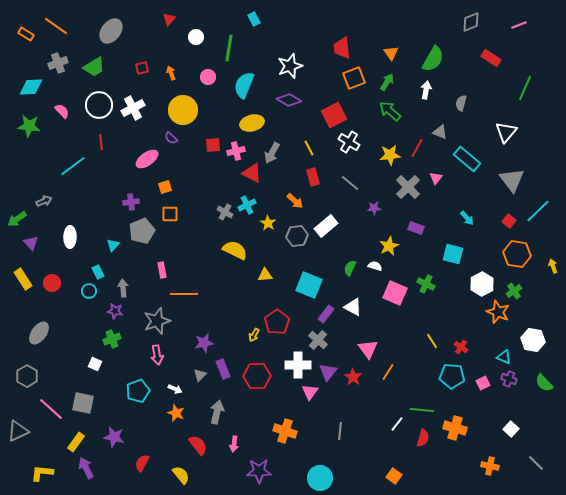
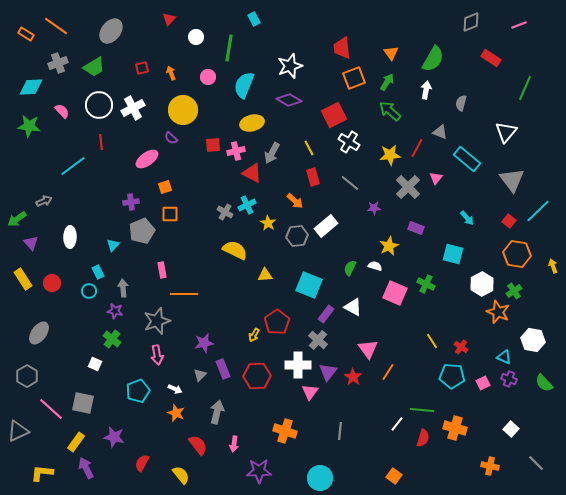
green cross at (112, 339): rotated 30 degrees counterclockwise
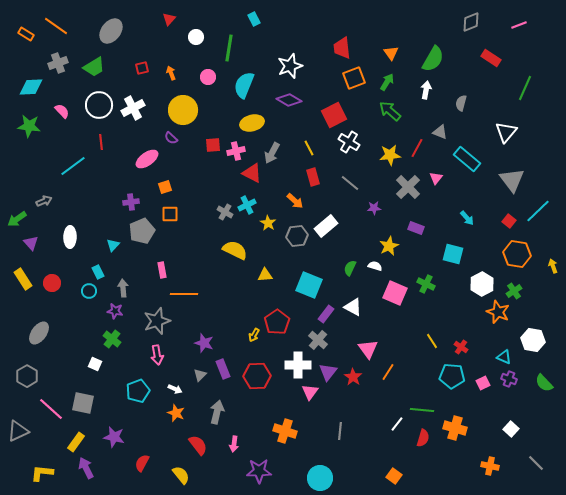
purple star at (204, 343): rotated 30 degrees clockwise
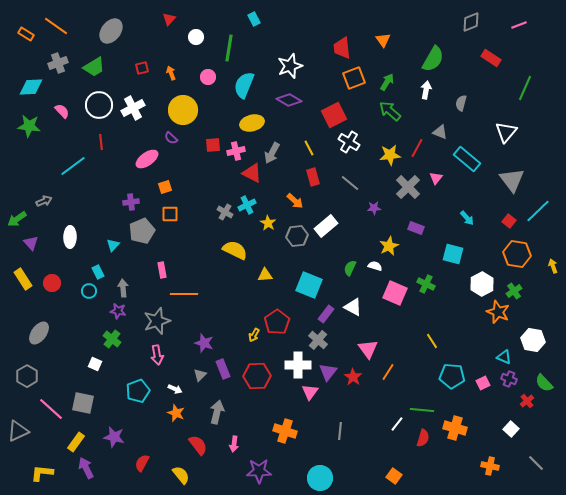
orange triangle at (391, 53): moved 8 px left, 13 px up
purple star at (115, 311): moved 3 px right
red cross at (461, 347): moved 66 px right, 54 px down; rotated 16 degrees clockwise
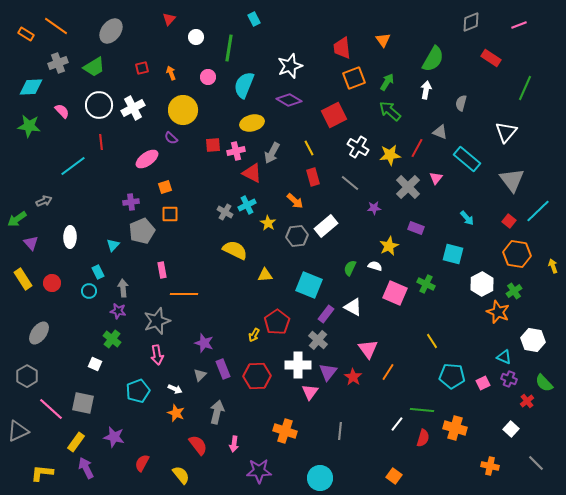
white cross at (349, 142): moved 9 px right, 5 px down
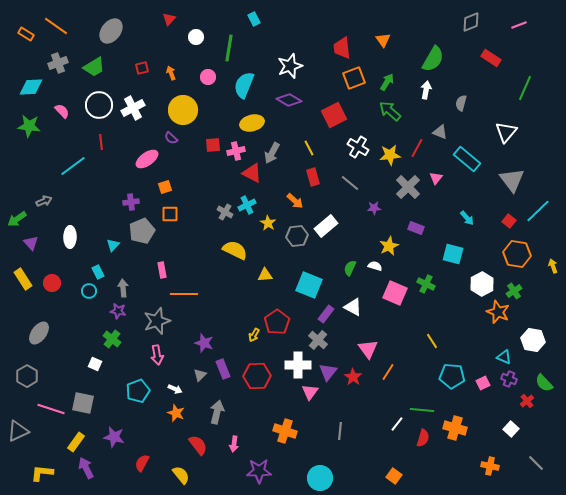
pink line at (51, 409): rotated 24 degrees counterclockwise
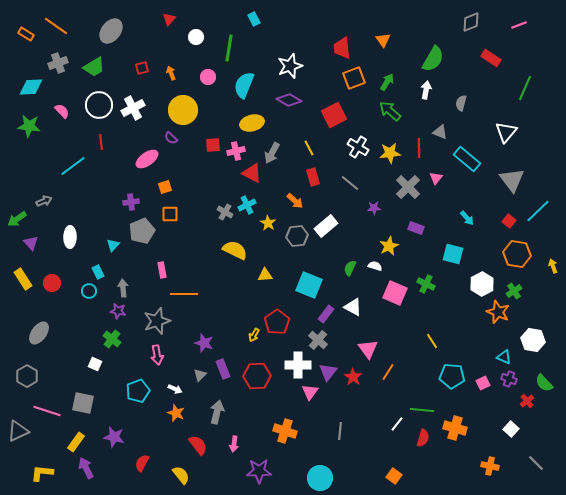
red line at (417, 148): moved 2 px right; rotated 30 degrees counterclockwise
yellow star at (390, 155): moved 2 px up
pink line at (51, 409): moved 4 px left, 2 px down
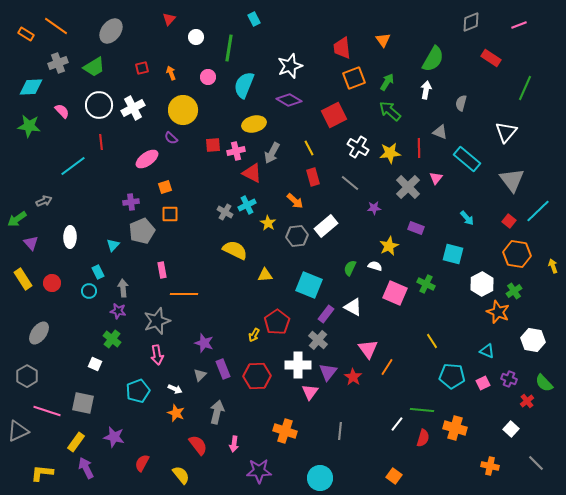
yellow ellipse at (252, 123): moved 2 px right, 1 px down
cyan triangle at (504, 357): moved 17 px left, 6 px up
orange line at (388, 372): moved 1 px left, 5 px up
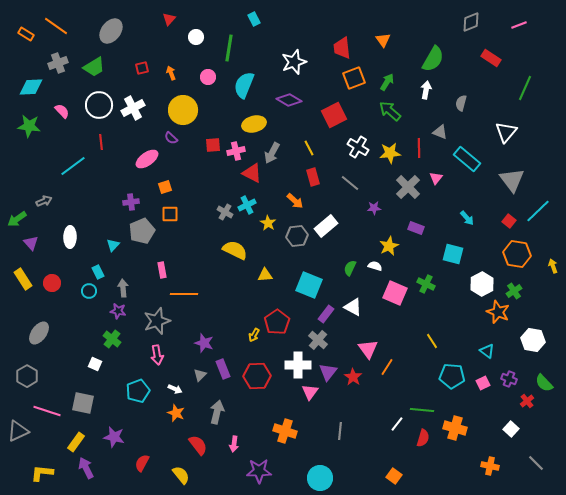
white star at (290, 66): moved 4 px right, 4 px up
cyan triangle at (487, 351): rotated 14 degrees clockwise
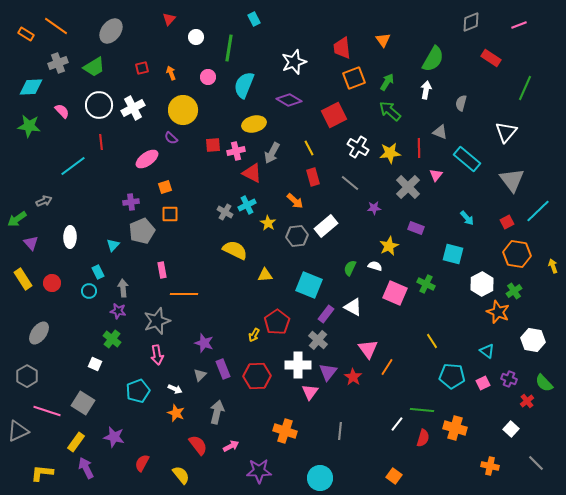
pink triangle at (436, 178): moved 3 px up
red square at (509, 221): moved 2 px left, 1 px down; rotated 24 degrees clockwise
gray square at (83, 403): rotated 20 degrees clockwise
pink arrow at (234, 444): moved 3 px left, 2 px down; rotated 126 degrees counterclockwise
